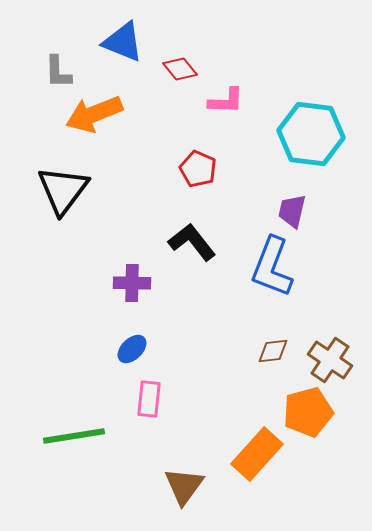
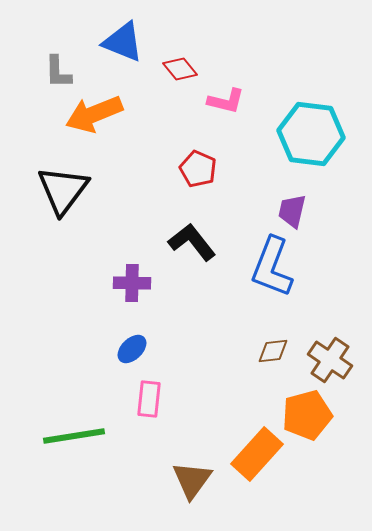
pink L-shape: rotated 12 degrees clockwise
orange pentagon: moved 1 px left, 3 px down
brown triangle: moved 8 px right, 6 px up
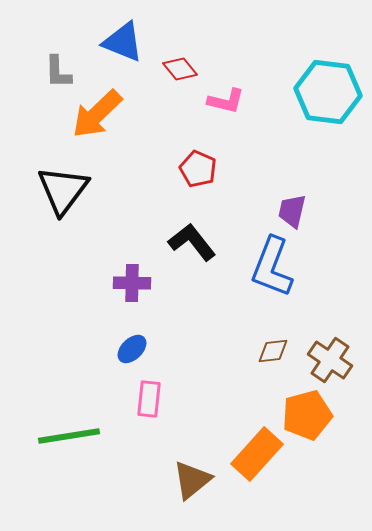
orange arrow: moved 3 px right; rotated 22 degrees counterclockwise
cyan hexagon: moved 17 px right, 42 px up
green line: moved 5 px left
brown triangle: rotated 15 degrees clockwise
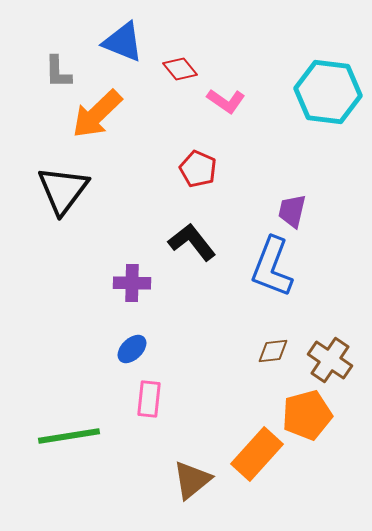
pink L-shape: rotated 21 degrees clockwise
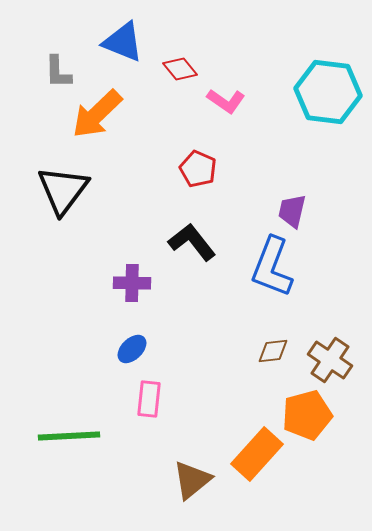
green line: rotated 6 degrees clockwise
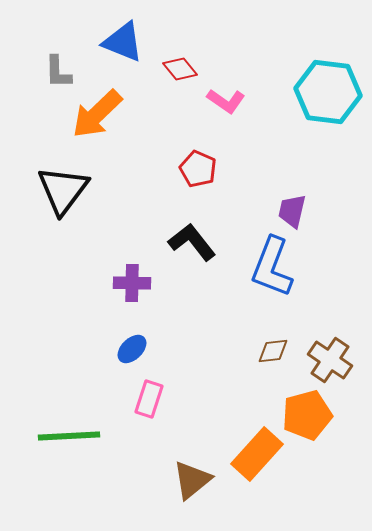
pink rectangle: rotated 12 degrees clockwise
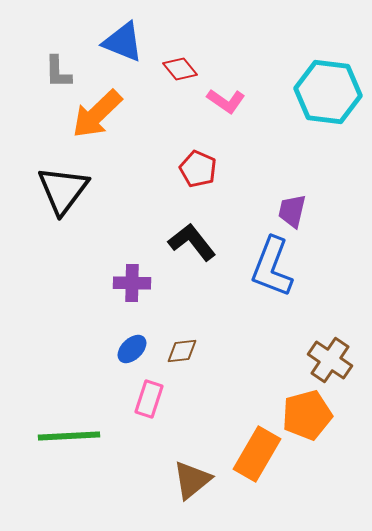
brown diamond: moved 91 px left
orange rectangle: rotated 12 degrees counterclockwise
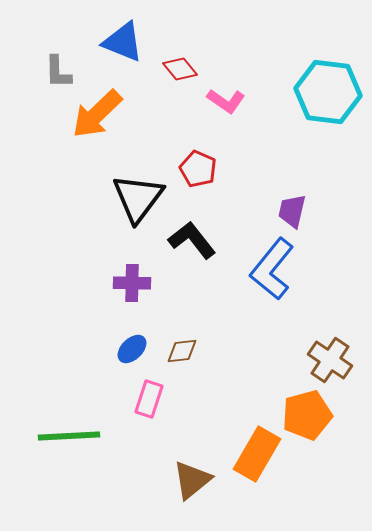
black triangle: moved 75 px right, 8 px down
black L-shape: moved 2 px up
blue L-shape: moved 2 px down; rotated 18 degrees clockwise
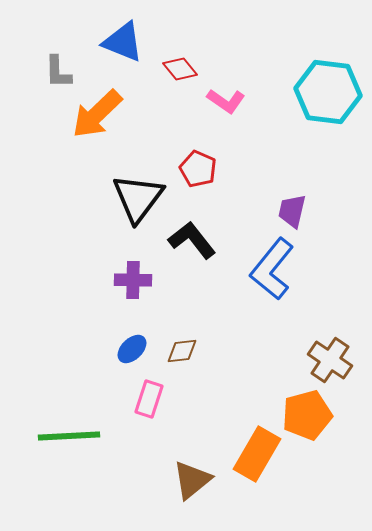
purple cross: moved 1 px right, 3 px up
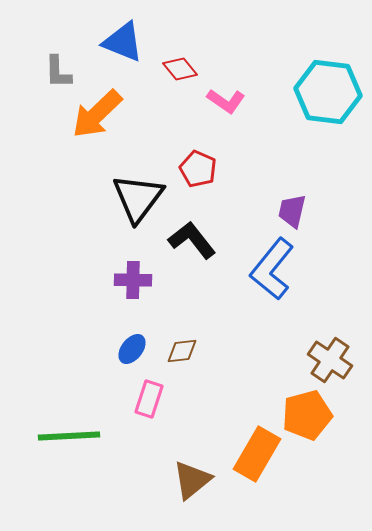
blue ellipse: rotated 8 degrees counterclockwise
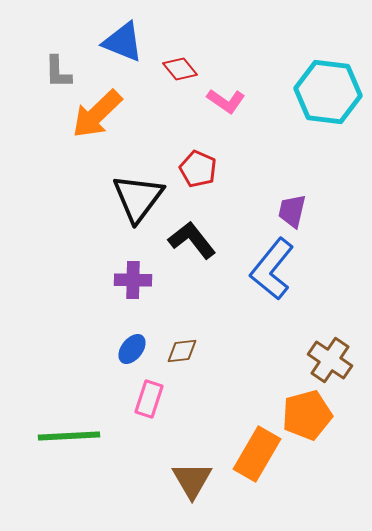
brown triangle: rotated 21 degrees counterclockwise
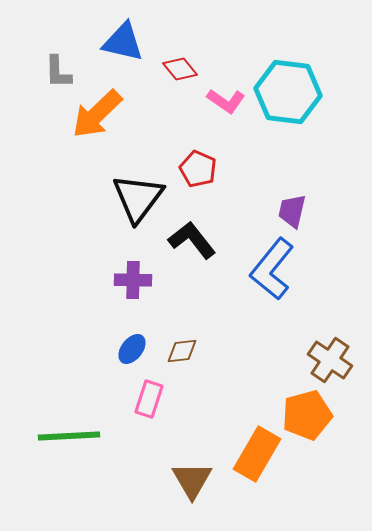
blue triangle: rotated 9 degrees counterclockwise
cyan hexagon: moved 40 px left
